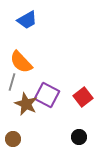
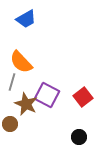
blue trapezoid: moved 1 px left, 1 px up
brown circle: moved 3 px left, 15 px up
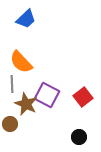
blue trapezoid: rotated 15 degrees counterclockwise
gray line: moved 2 px down; rotated 18 degrees counterclockwise
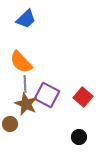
gray line: moved 13 px right
red square: rotated 12 degrees counterclockwise
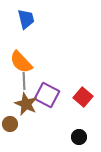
blue trapezoid: rotated 60 degrees counterclockwise
gray line: moved 1 px left, 3 px up
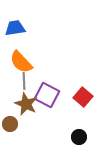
blue trapezoid: moved 11 px left, 9 px down; rotated 85 degrees counterclockwise
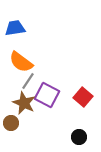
orange semicircle: rotated 10 degrees counterclockwise
gray line: moved 4 px right; rotated 36 degrees clockwise
brown star: moved 2 px left, 1 px up
brown circle: moved 1 px right, 1 px up
